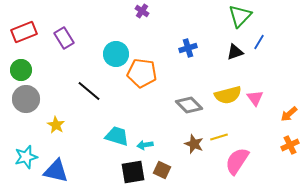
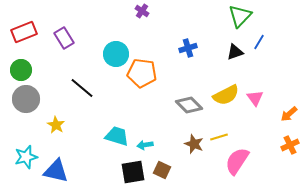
black line: moved 7 px left, 3 px up
yellow semicircle: moved 2 px left; rotated 12 degrees counterclockwise
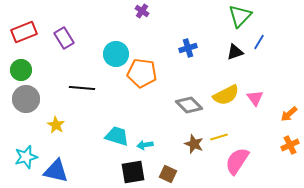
black line: rotated 35 degrees counterclockwise
brown square: moved 6 px right, 4 px down
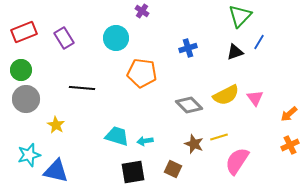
cyan circle: moved 16 px up
cyan arrow: moved 4 px up
cyan star: moved 3 px right, 2 px up
brown square: moved 5 px right, 5 px up
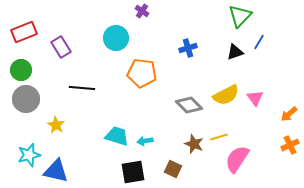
purple rectangle: moved 3 px left, 9 px down
pink semicircle: moved 2 px up
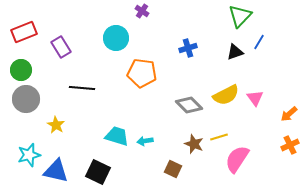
black square: moved 35 px left; rotated 35 degrees clockwise
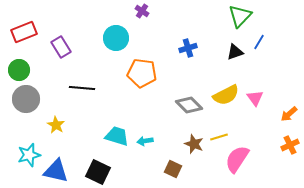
green circle: moved 2 px left
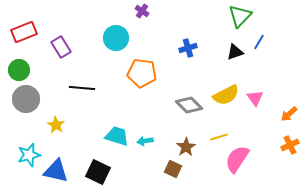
brown star: moved 8 px left, 3 px down; rotated 18 degrees clockwise
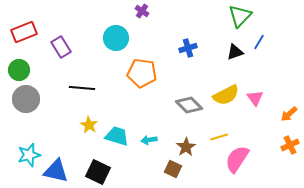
yellow star: moved 33 px right
cyan arrow: moved 4 px right, 1 px up
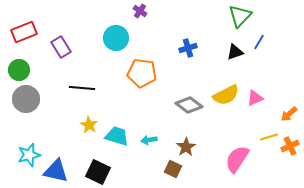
purple cross: moved 2 px left
pink triangle: rotated 42 degrees clockwise
gray diamond: rotated 8 degrees counterclockwise
yellow line: moved 50 px right
orange cross: moved 1 px down
